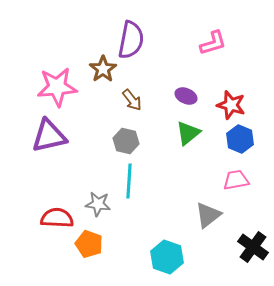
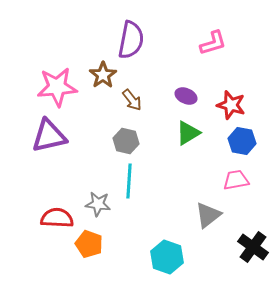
brown star: moved 6 px down
green triangle: rotated 8 degrees clockwise
blue hexagon: moved 2 px right, 2 px down; rotated 12 degrees counterclockwise
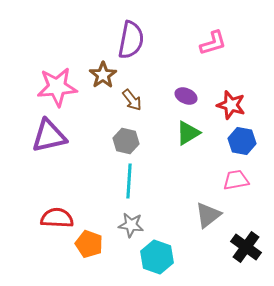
gray star: moved 33 px right, 21 px down
black cross: moved 7 px left
cyan hexagon: moved 10 px left
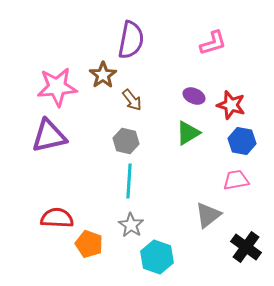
purple ellipse: moved 8 px right
gray star: rotated 25 degrees clockwise
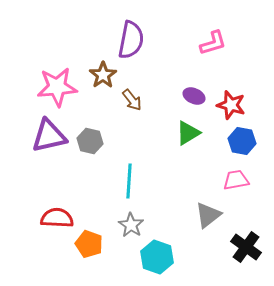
gray hexagon: moved 36 px left
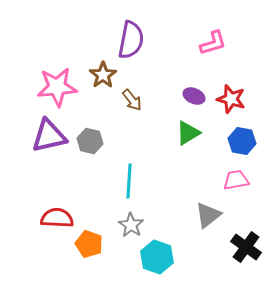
red star: moved 6 px up
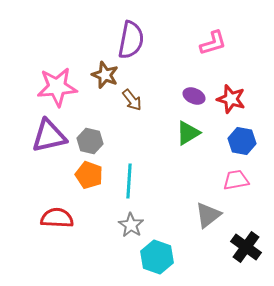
brown star: moved 2 px right; rotated 16 degrees counterclockwise
orange pentagon: moved 69 px up
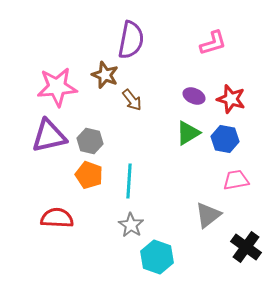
blue hexagon: moved 17 px left, 2 px up
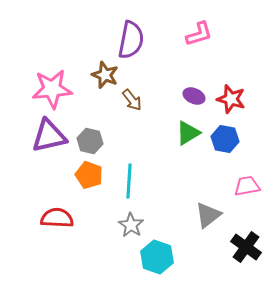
pink L-shape: moved 14 px left, 9 px up
pink star: moved 5 px left, 2 px down
pink trapezoid: moved 11 px right, 6 px down
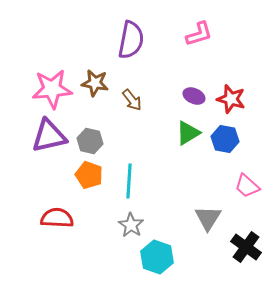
brown star: moved 10 px left, 8 px down; rotated 12 degrees counterclockwise
pink trapezoid: rotated 128 degrees counterclockwise
gray triangle: moved 3 px down; rotated 20 degrees counterclockwise
